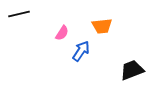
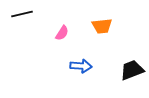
black line: moved 3 px right
blue arrow: moved 15 px down; rotated 60 degrees clockwise
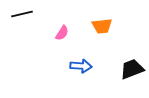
black trapezoid: moved 1 px up
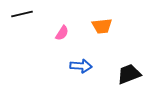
black trapezoid: moved 3 px left, 5 px down
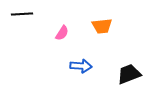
black line: rotated 10 degrees clockwise
